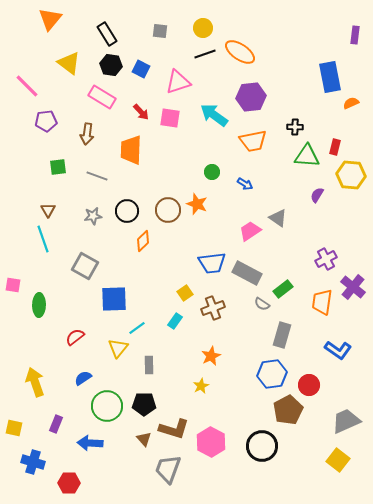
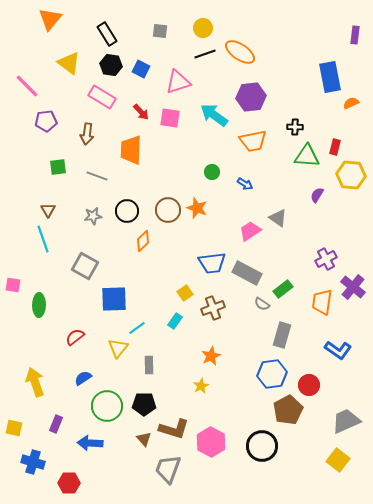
orange star at (197, 204): moved 4 px down
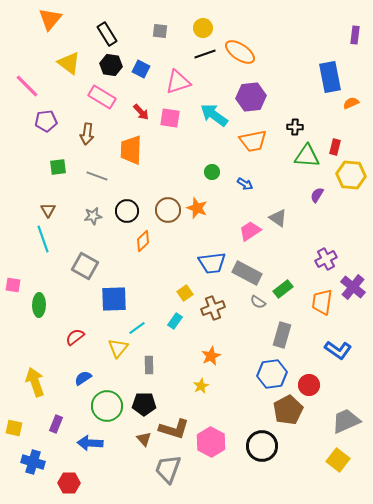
gray semicircle at (262, 304): moved 4 px left, 2 px up
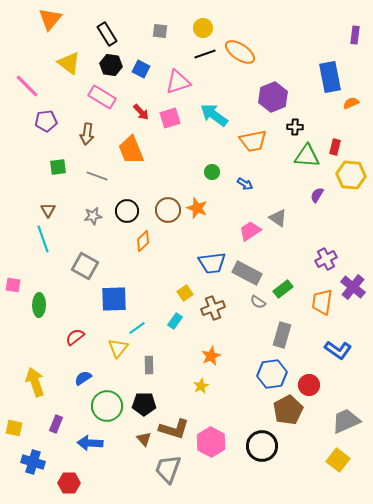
purple hexagon at (251, 97): moved 22 px right; rotated 16 degrees counterclockwise
pink square at (170, 118): rotated 25 degrees counterclockwise
orange trapezoid at (131, 150): rotated 24 degrees counterclockwise
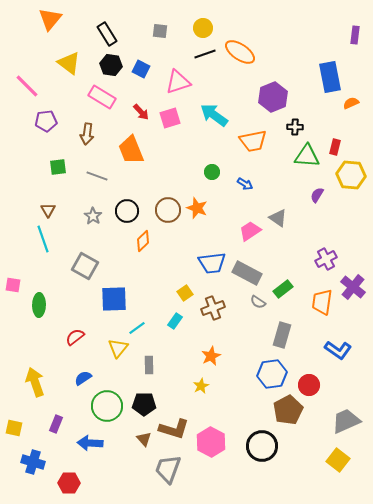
gray star at (93, 216): rotated 30 degrees counterclockwise
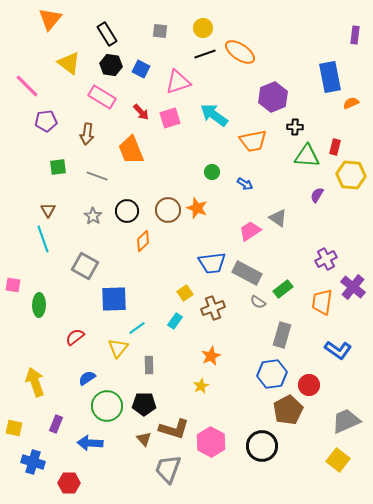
blue semicircle at (83, 378): moved 4 px right
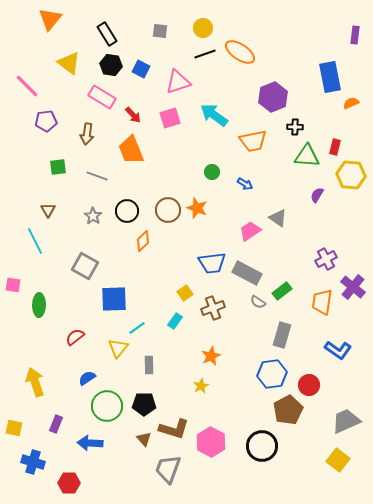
red arrow at (141, 112): moved 8 px left, 3 px down
cyan line at (43, 239): moved 8 px left, 2 px down; rotated 8 degrees counterclockwise
green rectangle at (283, 289): moved 1 px left, 2 px down
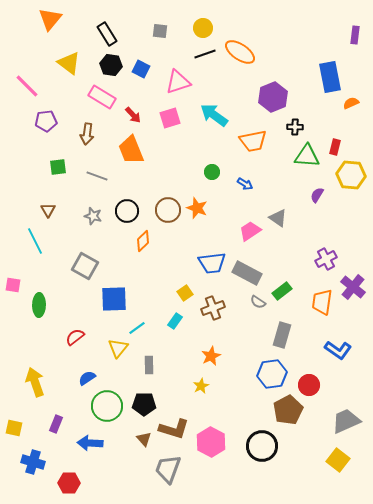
gray star at (93, 216): rotated 18 degrees counterclockwise
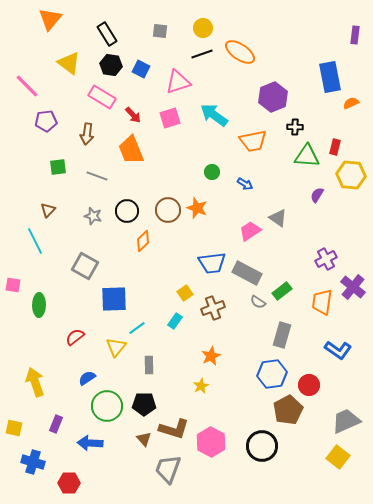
black line at (205, 54): moved 3 px left
brown triangle at (48, 210): rotated 14 degrees clockwise
yellow triangle at (118, 348): moved 2 px left, 1 px up
yellow square at (338, 460): moved 3 px up
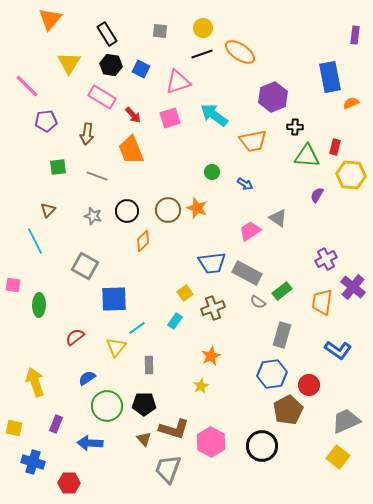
yellow triangle at (69, 63): rotated 25 degrees clockwise
